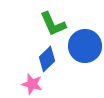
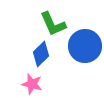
blue diamond: moved 6 px left, 5 px up
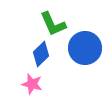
blue circle: moved 2 px down
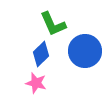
blue circle: moved 3 px down
pink star: moved 4 px right, 1 px up
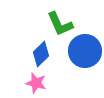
green L-shape: moved 7 px right
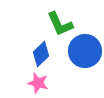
pink star: moved 2 px right
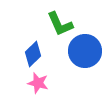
blue diamond: moved 8 px left
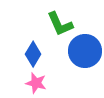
blue diamond: rotated 15 degrees counterclockwise
pink star: moved 2 px left
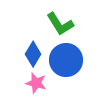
green L-shape: rotated 8 degrees counterclockwise
blue circle: moved 19 px left, 9 px down
